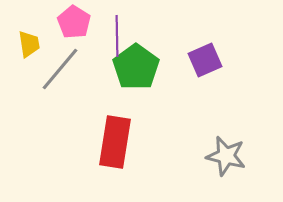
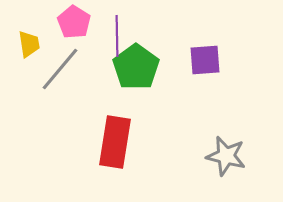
purple square: rotated 20 degrees clockwise
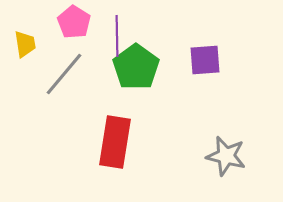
yellow trapezoid: moved 4 px left
gray line: moved 4 px right, 5 px down
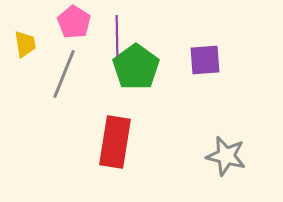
gray line: rotated 18 degrees counterclockwise
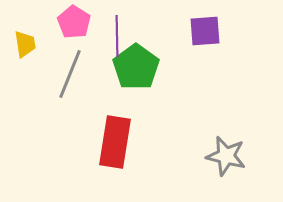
purple square: moved 29 px up
gray line: moved 6 px right
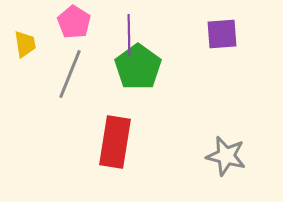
purple square: moved 17 px right, 3 px down
purple line: moved 12 px right, 1 px up
green pentagon: moved 2 px right
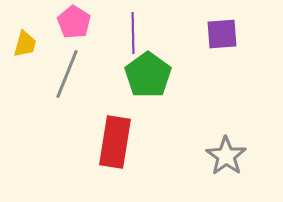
purple line: moved 4 px right, 2 px up
yellow trapezoid: rotated 24 degrees clockwise
green pentagon: moved 10 px right, 8 px down
gray line: moved 3 px left
gray star: rotated 21 degrees clockwise
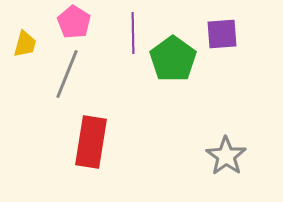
green pentagon: moved 25 px right, 16 px up
red rectangle: moved 24 px left
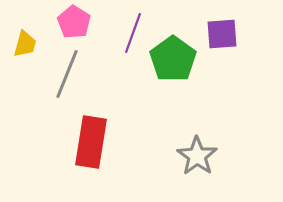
purple line: rotated 21 degrees clockwise
gray star: moved 29 px left
